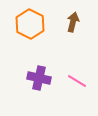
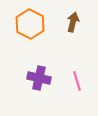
pink line: rotated 42 degrees clockwise
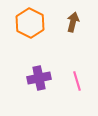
orange hexagon: moved 1 px up
purple cross: rotated 25 degrees counterclockwise
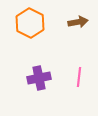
brown arrow: moved 5 px right; rotated 66 degrees clockwise
pink line: moved 2 px right, 4 px up; rotated 24 degrees clockwise
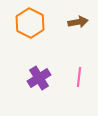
purple cross: rotated 20 degrees counterclockwise
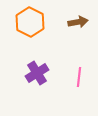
orange hexagon: moved 1 px up
purple cross: moved 2 px left, 5 px up
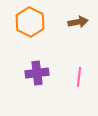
purple cross: rotated 25 degrees clockwise
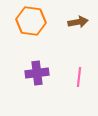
orange hexagon: moved 1 px right, 1 px up; rotated 20 degrees counterclockwise
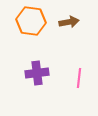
brown arrow: moved 9 px left
pink line: moved 1 px down
